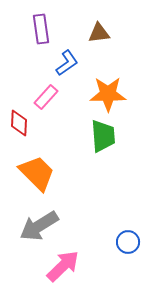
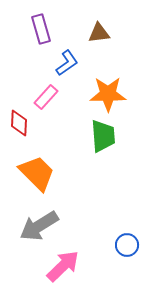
purple rectangle: rotated 8 degrees counterclockwise
blue circle: moved 1 px left, 3 px down
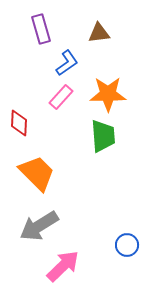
pink rectangle: moved 15 px right
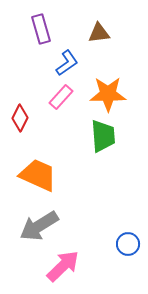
red diamond: moved 1 px right, 5 px up; rotated 24 degrees clockwise
orange trapezoid: moved 1 px right, 2 px down; rotated 21 degrees counterclockwise
blue circle: moved 1 px right, 1 px up
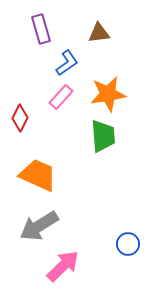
orange star: rotated 9 degrees counterclockwise
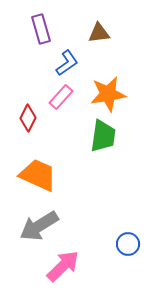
red diamond: moved 8 px right
green trapezoid: rotated 12 degrees clockwise
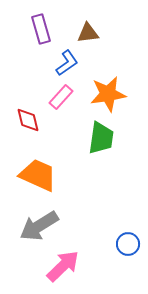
brown triangle: moved 11 px left
red diamond: moved 2 px down; rotated 40 degrees counterclockwise
green trapezoid: moved 2 px left, 2 px down
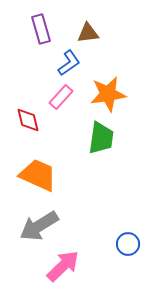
blue L-shape: moved 2 px right
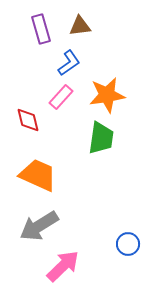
brown triangle: moved 8 px left, 7 px up
orange star: moved 1 px left, 1 px down
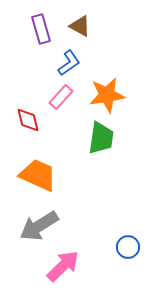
brown triangle: rotated 35 degrees clockwise
blue circle: moved 3 px down
